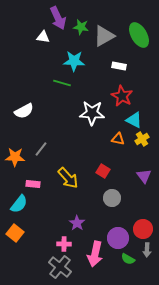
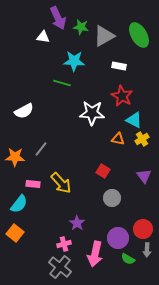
yellow arrow: moved 7 px left, 5 px down
pink cross: rotated 16 degrees counterclockwise
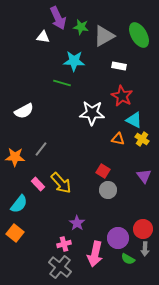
yellow cross: rotated 24 degrees counterclockwise
pink rectangle: moved 5 px right; rotated 40 degrees clockwise
gray circle: moved 4 px left, 8 px up
gray arrow: moved 2 px left, 1 px up
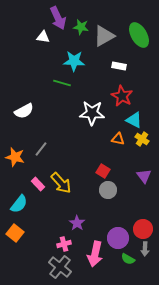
orange star: rotated 12 degrees clockwise
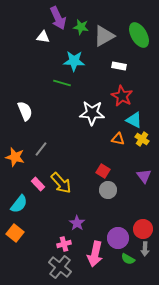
white semicircle: moved 1 px right; rotated 84 degrees counterclockwise
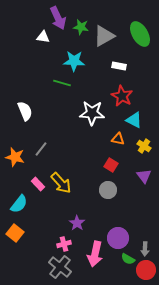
green ellipse: moved 1 px right, 1 px up
yellow cross: moved 2 px right, 7 px down
red square: moved 8 px right, 6 px up
red circle: moved 3 px right, 41 px down
